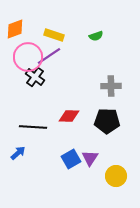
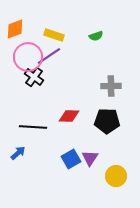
black cross: moved 1 px left
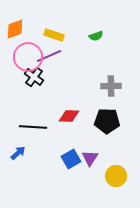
purple line: rotated 10 degrees clockwise
